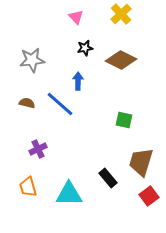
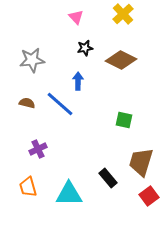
yellow cross: moved 2 px right
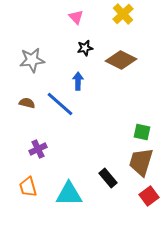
green square: moved 18 px right, 12 px down
